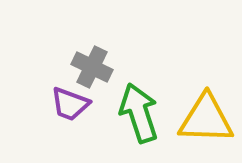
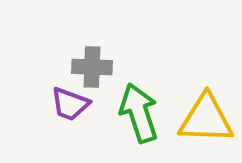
gray cross: rotated 24 degrees counterclockwise
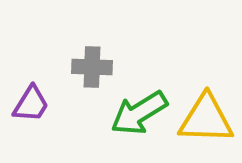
purple trapezoid: moved 39 px left; rotated 78 degrees counterclockwise
green arrow: rotated 104 degrees counterclockwise
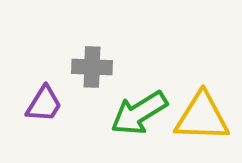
purple trapezoid: moved 13 px right
yellow triangle: moved 4 px left, 2 px up
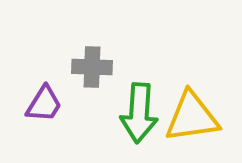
green arrow: rotated 54 degrees counterclockwise
yellow triangle: moved 10 px left; rotated 10 degrees counterclockwise
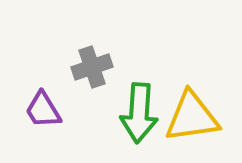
gray cross: rotated 21 degrees counterclockwise
purple trapezoid: moved 1 px left, 6 px down; rotated 117 degrees clockwise
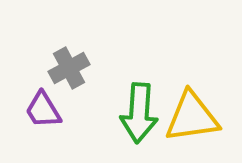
gray cross: moved 23 px left, 1 px down; rotated 9 degrees counterclockwise
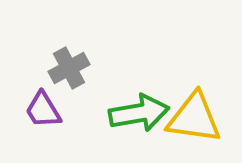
green arrow: rotated 104 degrees counterclockwise
yellow triangle: moved 2 px right, 1 px down; rotated 16 degrees clockwise
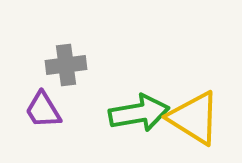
gray cross: moved 3 px left, 3 px up; rotated 21 degrees clockwise
yellow triangle: rotated 24 degrees clockwise
